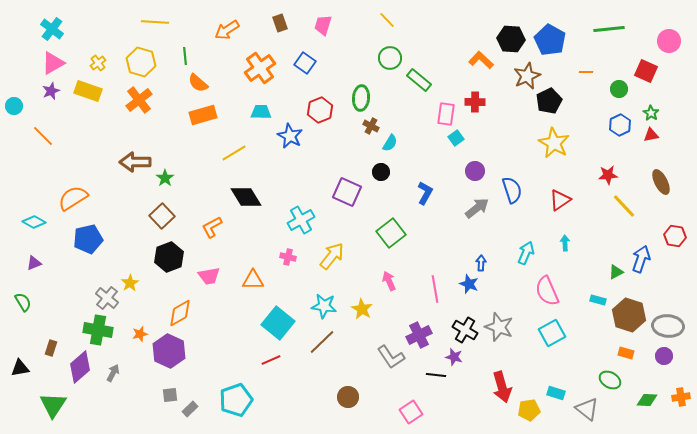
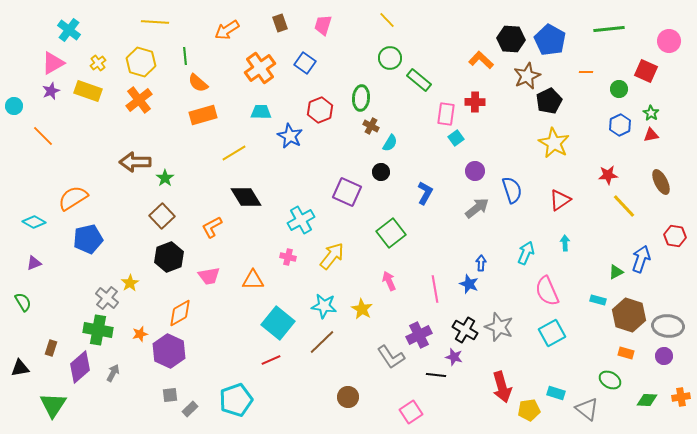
cyan cross at (52, 29): moved 17 px right, 1 px down
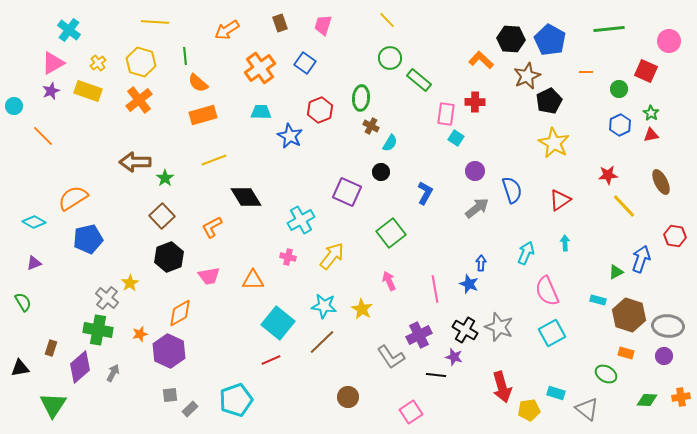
cyan square at (456, 138): rotated 21 degrees counterclockwise
yellow line at (234, 153): moved 20 px left, 7 px down; rotated 10 degrees clockwise
green ellipse at (610, 380): moved 4 px left, 6 px up
